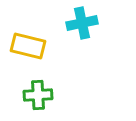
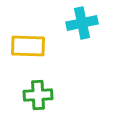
yellow rectangle: rotated 12 degrees counterclockwise
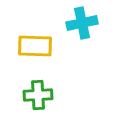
yellow rectangle: moved 7 px right
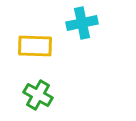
green cross: rotated 32 degrees clockwise
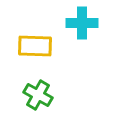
cyan cross: rotated 12 degrees clockwise
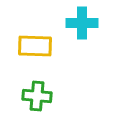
green cross: moved 1 px left, 1 px down; rotated 24 degrees counterclockwise
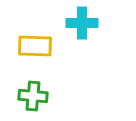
green cross: moved 4 px left
